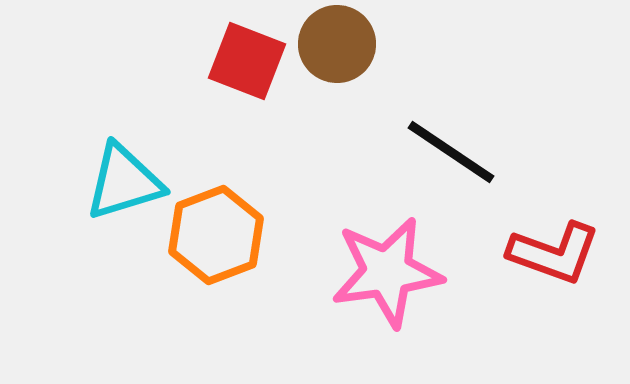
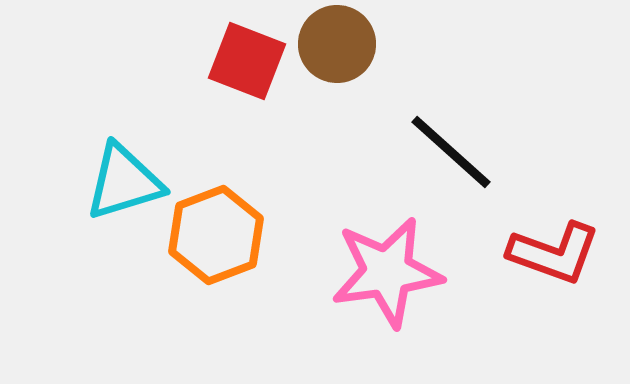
black line: rotated 8 degrees clockwise
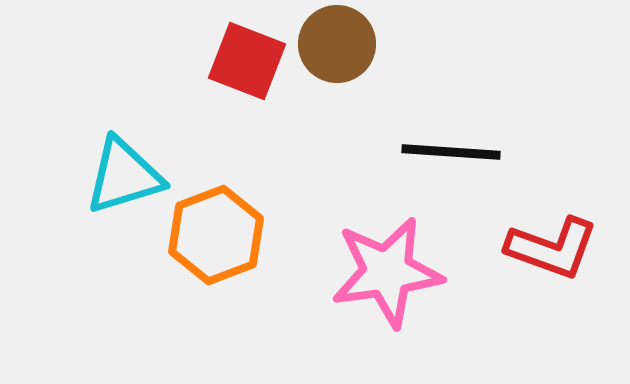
black line: rotated 38 degrees counterclockwise
cyan triangle: moved 6 px up
red L-shape: moved 2 px left, 5 px up
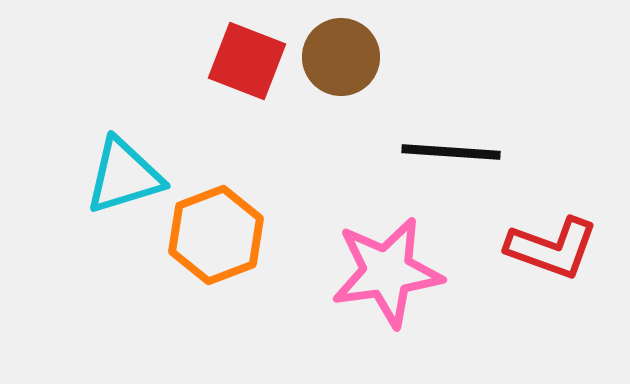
brown circle: moved 4 px right, 13 px down
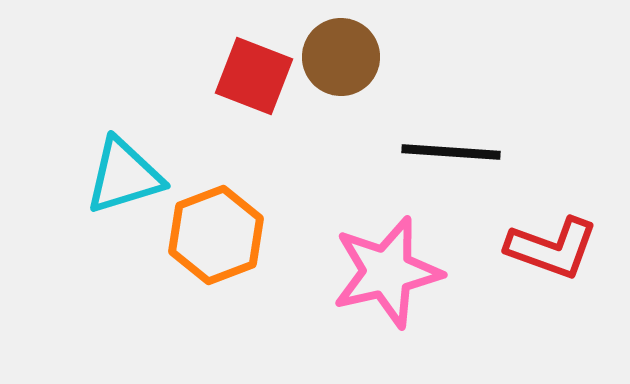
red square: moved 7 px right, 15 px down
pink star: rotated 5 degrees counterclockwise
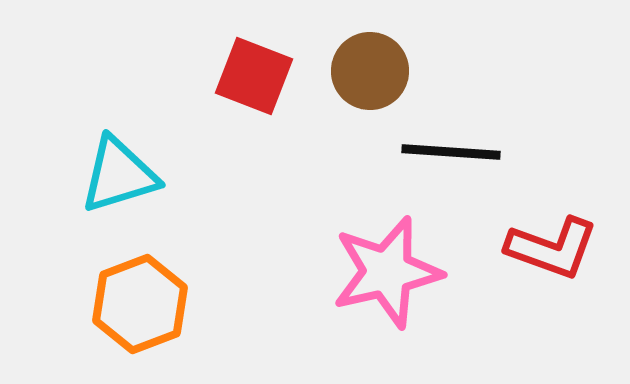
brown circle: moved 29 px right, 14 px down
cyan triangle: moved 5 px left, 1 px up
orange hexagon: moved 76 px left, 69 px down
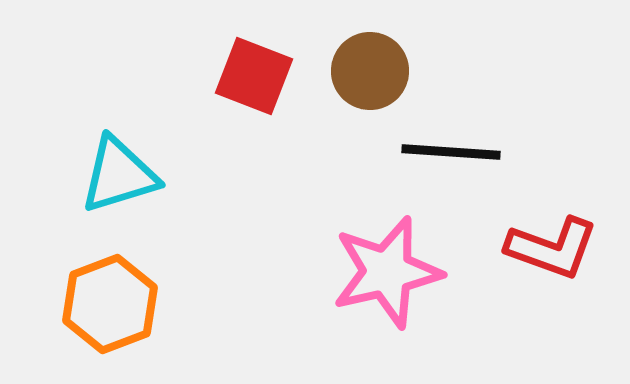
orange hexagon: moved 30 px left
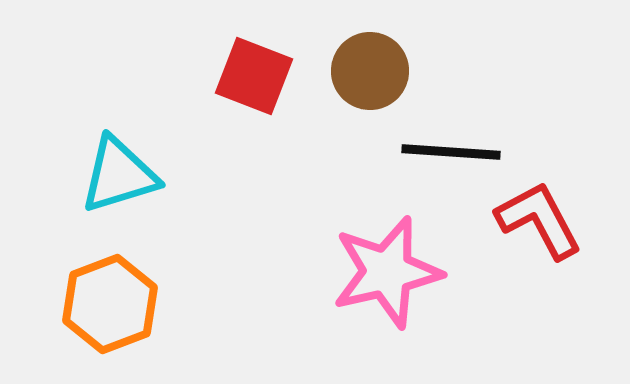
red L-shape: moved 13 px left, 28 px up; rotated 138 degrees counterclockwise
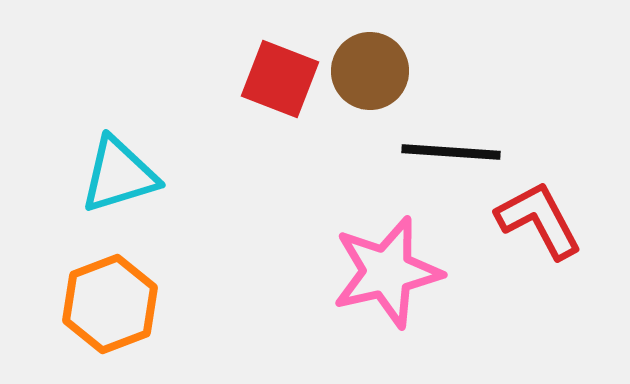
red square: moved 26 px right, 3 px down
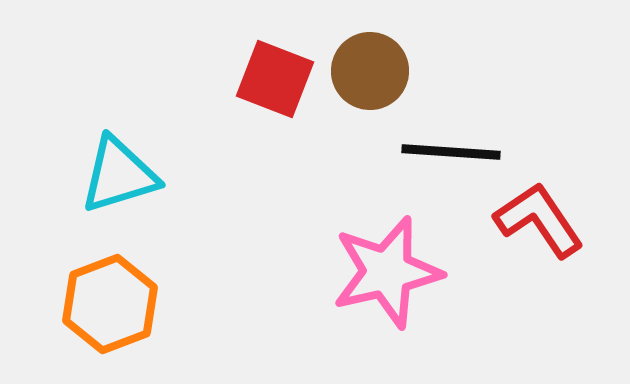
red square: moved 5 px left
red L-shape: rotated 6 degrees counterclockwise
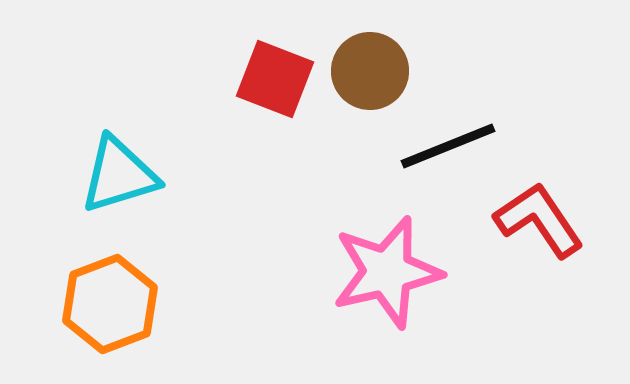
black line: moved 3 px left, 6 px up; rotated 26 degrees counterclockwise
